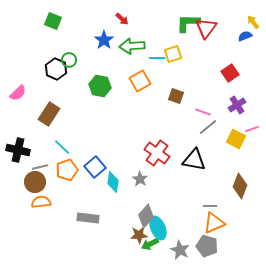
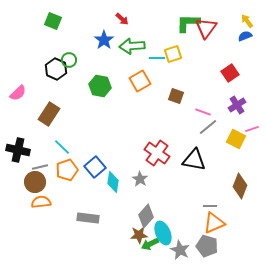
yellow arrow at (253, 22): moved 6 px left, 1 px up
cyan ellipse at (158, 228): moved 5 px right, 5 px down
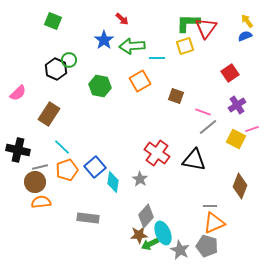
yellow square at (173, 54): moved 12 px right, 8 px up
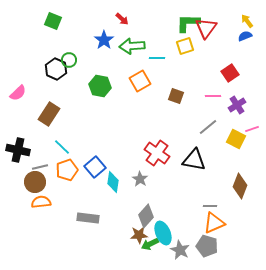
pink line at (203, 112): moved 10 px right, 16 px up; rotated 21 degrees counterclockwise
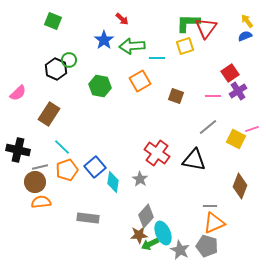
purple cross at (237, 105): moved 1 px right, 14 px up
